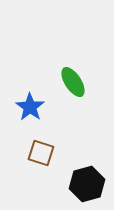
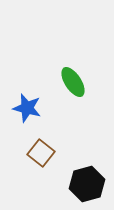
blue star: moved 3 px left, 1 px down; rotated 20 degrees counterclockwise
brown square: rotated 20 degrees clockwise
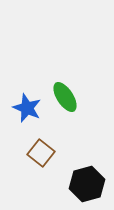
green ellipse: moved 8 px left, 15 px down
blue star: rotated 8 degrees clockwise
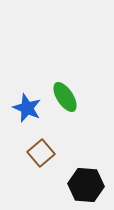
brown square: rotated 12 degrees clockwise
black hexagon: moved 1 px left, 1 px down; rotated 20 degrees clockwise
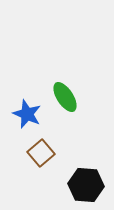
blue star: moved 6 px down
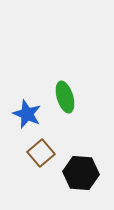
green ellipse: rotated 16 degrees clockwise
black hexagon: moved 5 px left, 12 px up
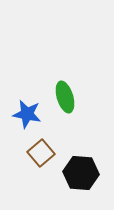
blue star: rotated 12 degrees counterclockwise
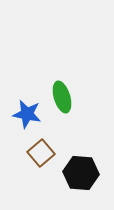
green ellipse: moved 3 px left
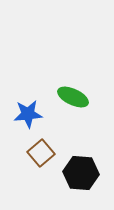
green ellipse: moved 11 px right; rotated 48 degrees counterclockwise
blue star: moved 1 px right; rotated 16 degrees counterclockwise
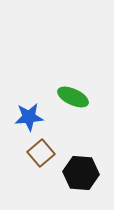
blue star: moved 1 px right, 3 px down
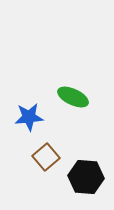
brown square: moved 5 px right, 4 px down
black hexagon: moved 5 px right, 4 px down
